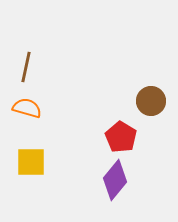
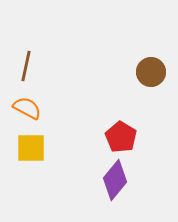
brown line: moved 1 px up
brown circle: moved 29 px up
orange semicircle: rotated 12 degrees clockwise
yellow square: moved 14 px up
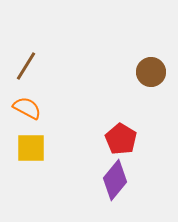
brown line: rotated 20 degrees clockwise
red pentagon: moved 2 px down
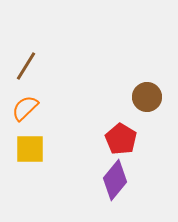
brown circle: moved 4 px left, 25 px down
orange semicircle: moved 2 px left; rotated 72 degrees counterclockwise
yellow square: moved 1 px left, 1 px down
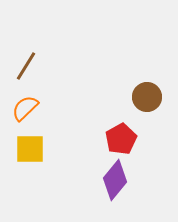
red pentagon: rotated 12 degrees clockwise
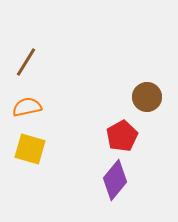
brown line: moved 4 px up
orange semicircle: moved 2 px right, 1 px up; rotated 32 degrees clockwise
red pentagon: moved 1 px right, 3 px up
yellow square: rotated 16 degrees clockwise
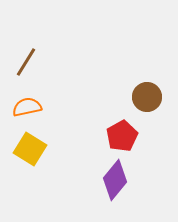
yellow square: rotated 16 degrees clockwise
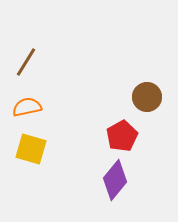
yellow square: moved 1 px right; rotated 16 degrees counterclockwise
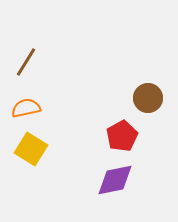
brown circle: moved 1 px right, 1 px down
orange semicircle: moved 1 px left, 1 px down
yellow square: rotated 16 degrees clockwise
purple diamond: rotated 39 degrees clockwise
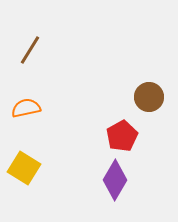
brown line: moved 4 px right, 12 px up
brown circle: moved 1 px right, 1 px up
yellow square: moved 7 px left, 19 px down
purple diamond: rotated 48 degrees counterclockwise
